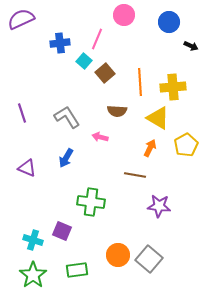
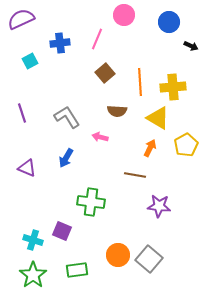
cyan square: moved 54 px left; rotated 21 degrees clockwise
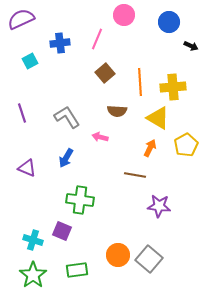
green cross: moved 11 px left, 2 px up
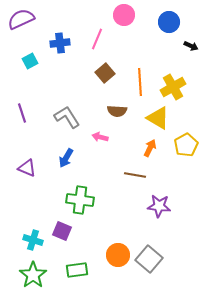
yellow cross: rotated 25 degrees counterclockwise
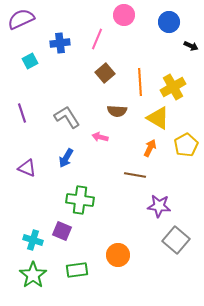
gray square: moved 27 px right, 19 px up
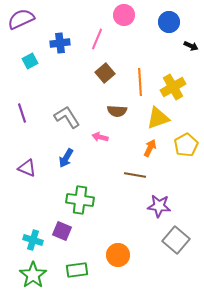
yellow triangle: rotated 50 degrees counterclockwise
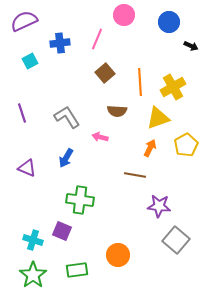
purple semicircle: moved 3 px right, 2 px down
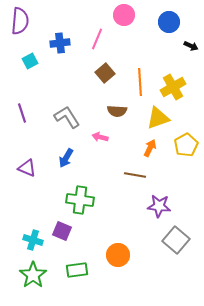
purple semicircle: moved 4 px left; rotated 120 degrees clockwise
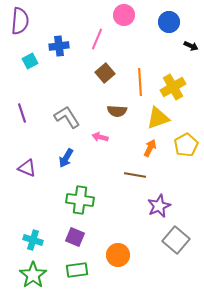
blue cross: moved 1 px left, 3 px down
purple star: rotated 30 degrees counterclockwise
purple square: moved 13 px right, 6 px down
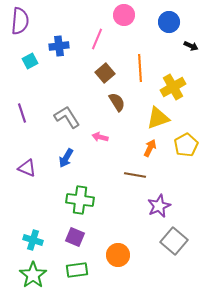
orange line: moved 14 px up
brown semicircle: moved 9 px up; rotated 126 degrees counterclockwise
gray square: moved 2 px left, 1 px down
